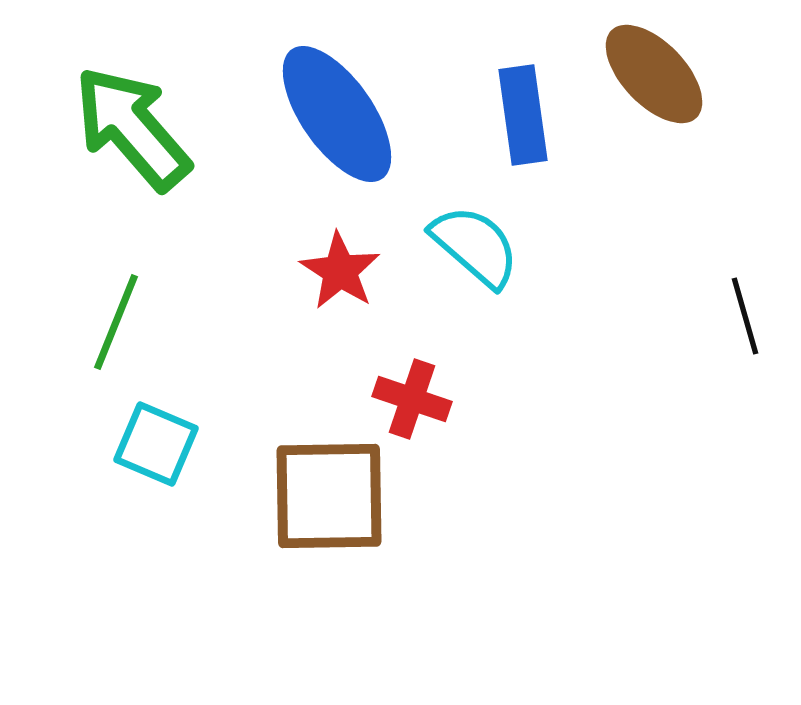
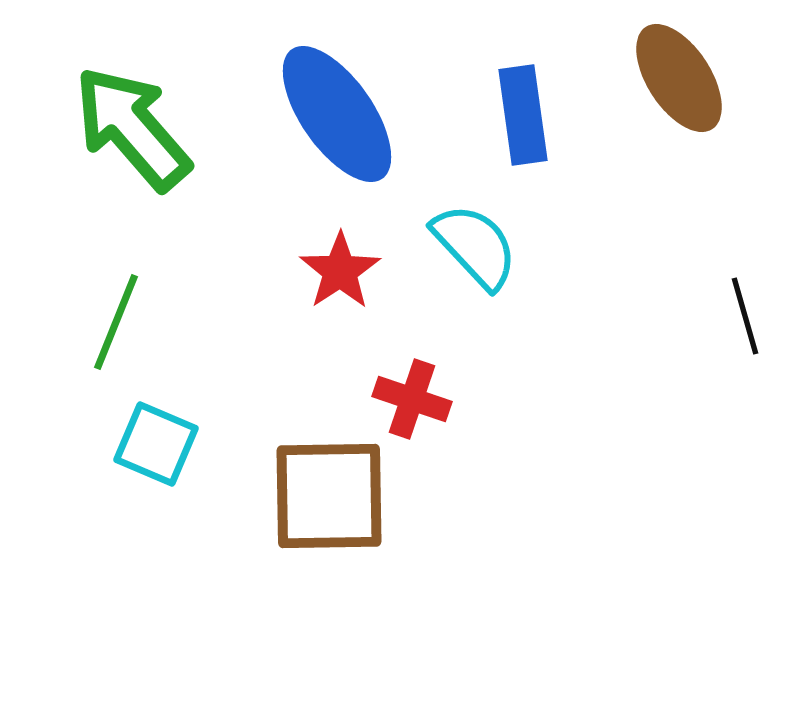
brown ellipse: moved 25 px right, 4 px down; rotated 11 degrees clockwise
cyan semicircle: rotated 6 degrees clockwise
red star: rotated 6 degrees clockwise
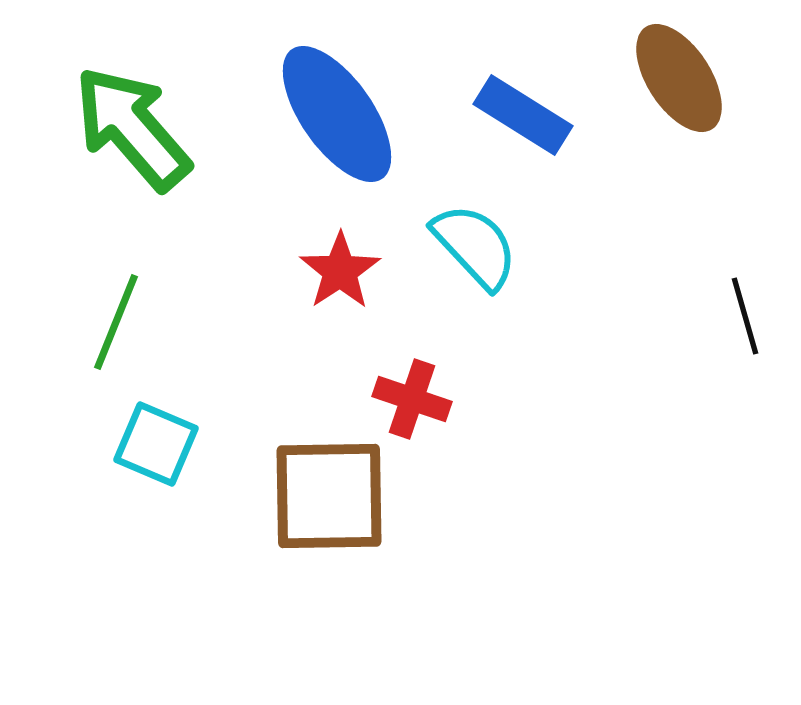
blue rectangle: rotated 50 degrees counterclockwise
